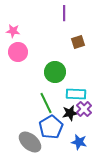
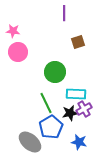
purple cross: rotated 14 degrees clockwise
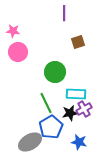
gray ellipse: rotated 70 degrees counterclockwise
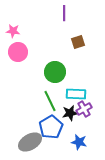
green line: moved 4 px right, 2 px up
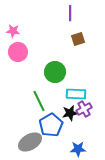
purple line: moved 6 px right
brown square: moved 3 px up
green line: moved 11 px left
blue pentagon: moved 2 px up
blue star: moved 1 px left, 7 px down; rotated 14 degrees counterclockwise
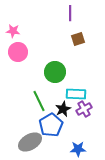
black star: moved 7 px left, 4 px up; rotated 14 degrees counterclockwise
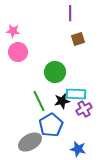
black star: moved 1 px left, 8 px up; rotated 14 degrees clockwise
blue star: rotated 14 degrees clockwise
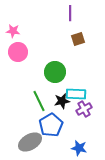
blue star: moved 1 px right, 1 px up
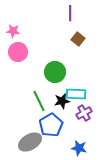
brown square: rotated 32 degrees counterclockwise
purple cross: moved 4 px down
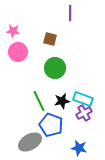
brown square: moved 28 px left; rotated 24 degrees counterclockwise
green circle: moved 4 px up
cyan rectangle: moved 7 px right, 5 px down; rotated 18 degrees clockwise
blue pentagon: rotated 20 degrees counterclockwise
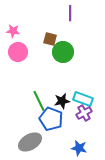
green circle: moved 8 px right, 16 px up
blue pentagon: moved 6 px up
